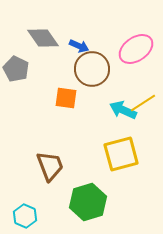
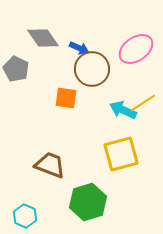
blue arrow: moved 2 px down
brown trapezoid: moved 1 px up; rotated 48 degrees counterclockwise
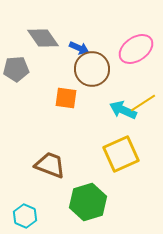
gray pentagon: rotated 30 degrees counterclockwise
yellow square: rotated 9 degrees counterclockwise
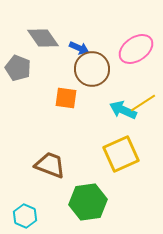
gray pentagon: moved 2 px right, 1 px up; rotated 25 degrees clockwise
green hexagon: rotated 9 degrees clockwise
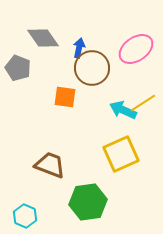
blue arrow: rotated 102 degrees counterclockwise
brown circle: moved 1 px up
orange square: moved 1 px left, 1 px up
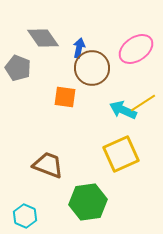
brown trapezoid: moved 2 px left
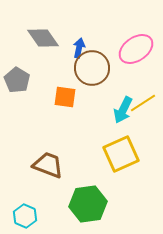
gray pentagon: moved 1 px left, 12 px down; rotated 10 degrees clockwise
cyan arrow: rotated 88 degrees counterclockwise
green hexagon: moved 2 px down
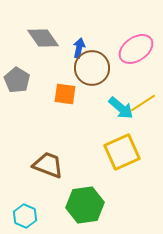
orange square: moved 3 px up
cyan arrow: moved 2 px left, 2 px up; rotated 76 degrees counterclockwise
yellow square: moved 1 px right, 2 px up
green hexagon: moved 3 px left, 1 px down
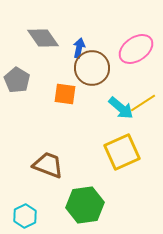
cyan hexagon: rotated 10 degrees clockwise
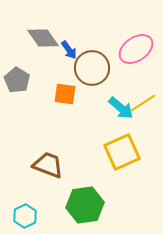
blue arrow: moved 10 px left, 2 px down; rotated 132 degrees clockwise
